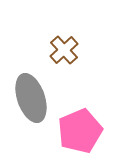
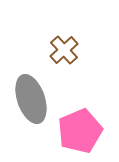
gray ellipse: moved 1 px down
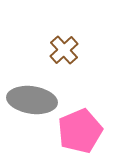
gray ellipse: moved 1 px right, 1 px down; rotated 63 degrees counterclockwise
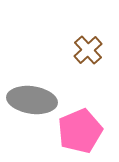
brown cross: moved 24 px right
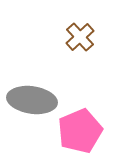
brown cross: moved 8 px left, 13 px up
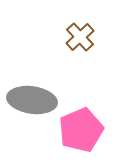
pink pentagon: moved 1 px right, 1 px up
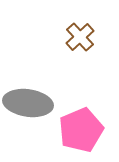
gray ellipse: moved 4 px left, 3 px down
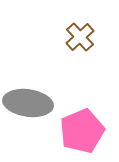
pink pentagon: moved 1 px right, 1 px down
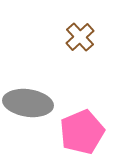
pink pentagon: moved 1 px down
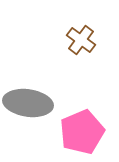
brown cross: moved 1 px right, 3 px down; rotated 12 degrees counterclockwise
